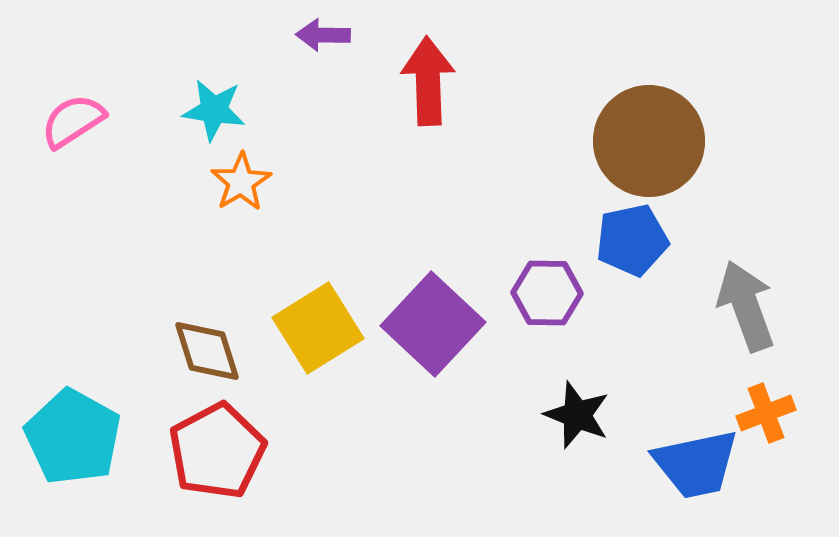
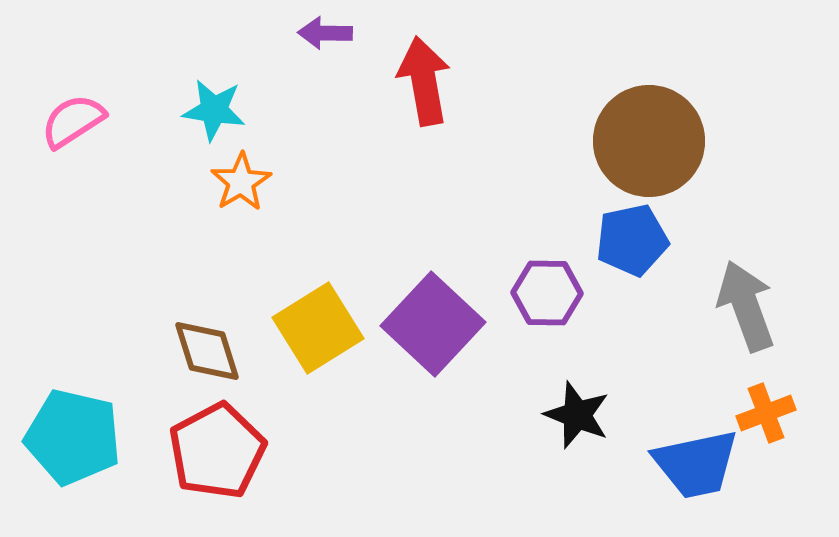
purple arrow: moved 2 px right, 2 px up
red arrow: moved 4 px left; rotated 8 degrees counterclockwise
cyan pentagon: rotated 16 degrees counterclockwise
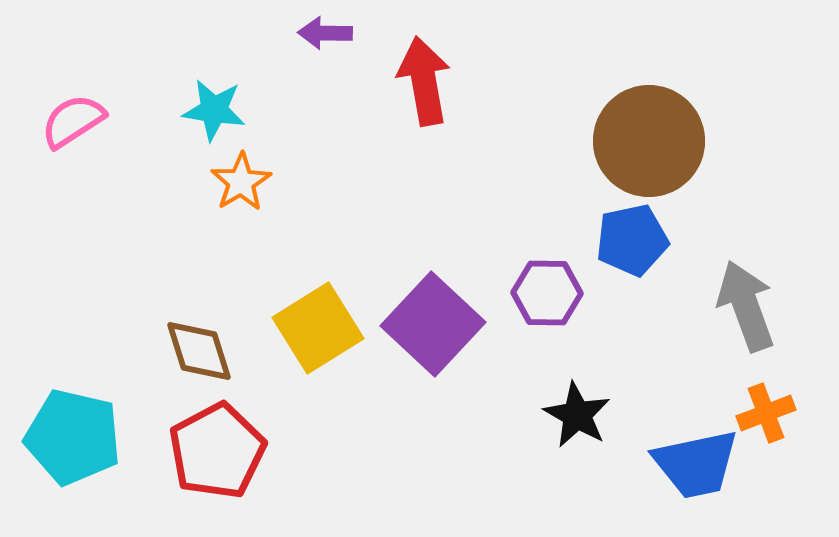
brown diamond: moved 8 px left
black star: rotated 8 degrees clockwise
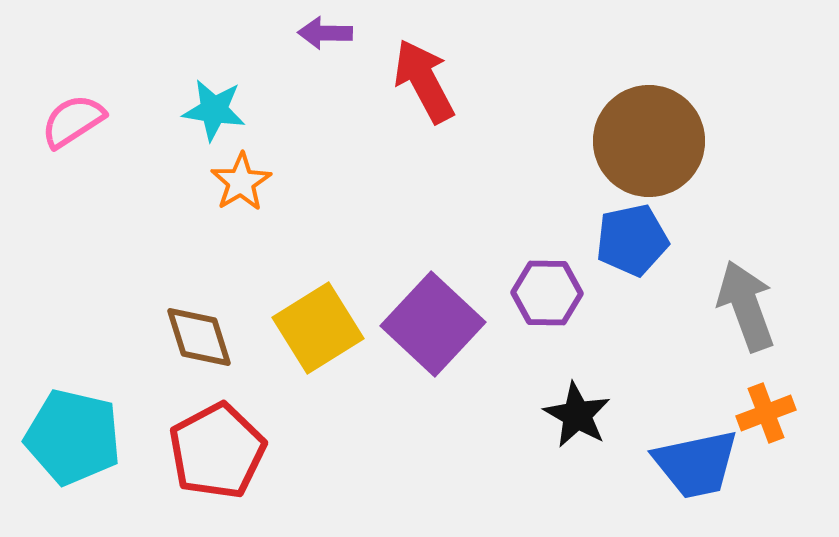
red arrow: rotated 18 degrees counterclockwise
brown diamond: moved 14 px up
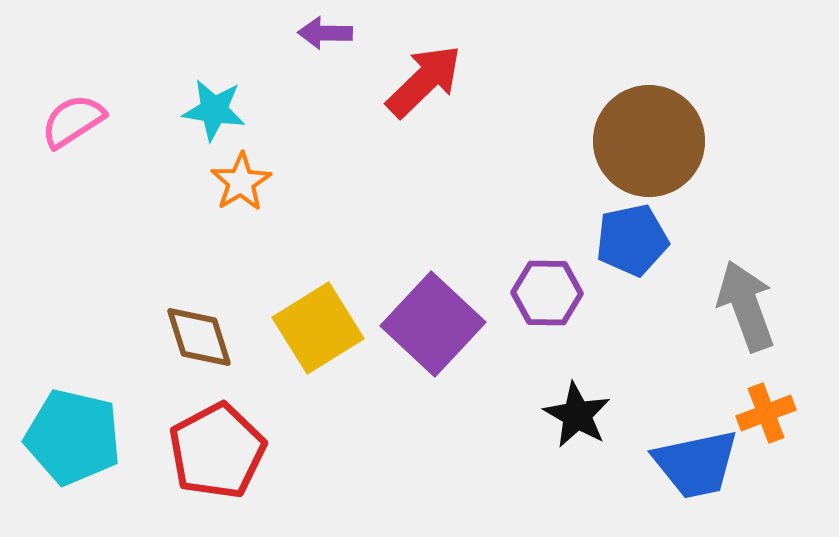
red arrow: rotated 74 degrees clockwise
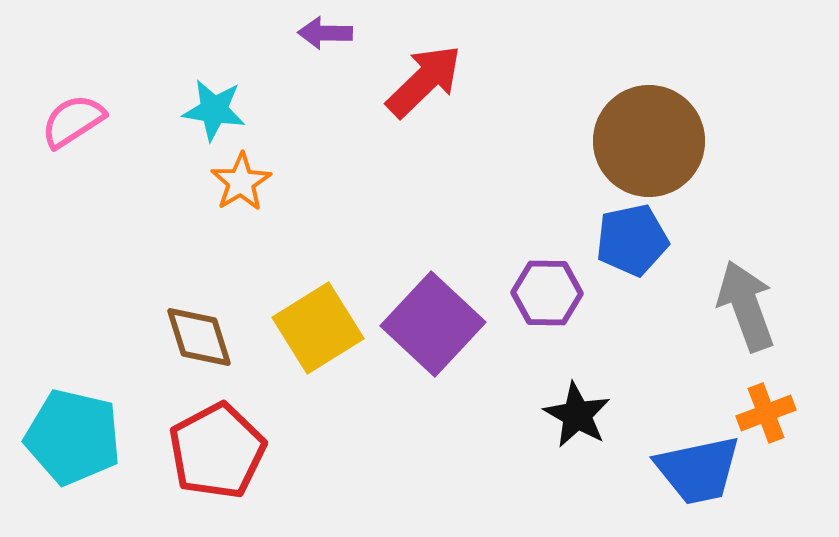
blue trapezoid: moved 2 px right, 6 px down
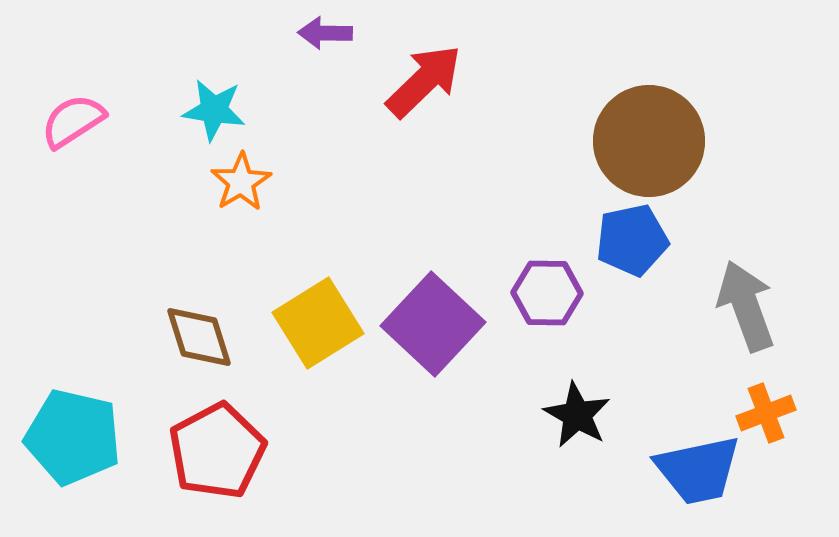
yellow square: moved 5 px up
